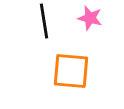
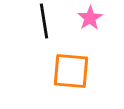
pink star: rotated 25 degrees clockwise
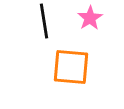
orange square: moved 4 px up
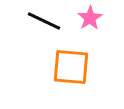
black line: rotated 56 degrees counterclockwise
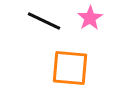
orange square: moved 1 px left, 1 px down
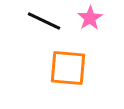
orange square: moved 2 px left
